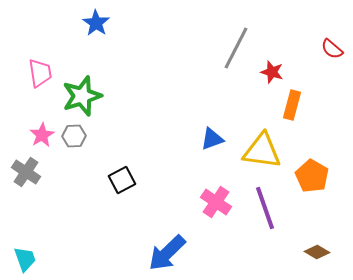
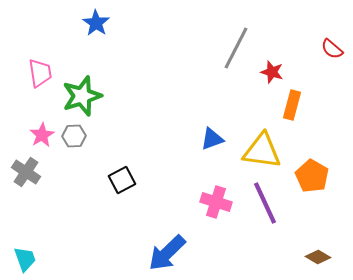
pink cross: rotated 16 degrees counterclockwise
purple line: moved 5 px up; rotated 6 degrees counterclockwise
brown diamond: moved 1 px right, 5 px down
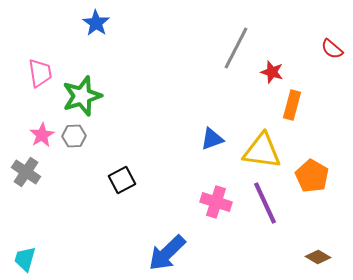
cyan trapezoid: rotated 144 degrees counterclockwise
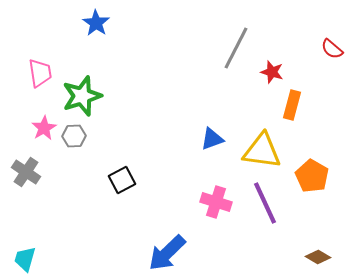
pink star: moved 2 px right, 7 px up
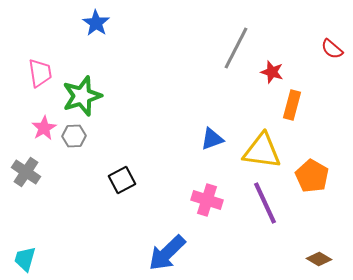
pink cross: moved 9 px left, 2 px up
brown diamond: moved 1 px right, 2 px down
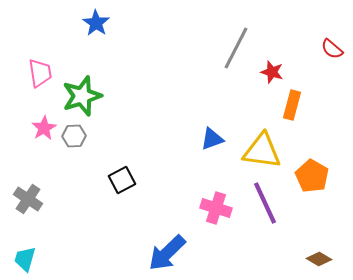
gray cross: moved 2 px right, 27 px down
pink cross: moved 9 px right, 8 px down
